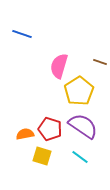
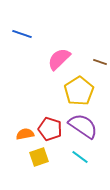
pink semicircle: moved 7 px up; rotated 30 degrees clockwise
yellow square: moved 3 px left, 1 px down; rotated 36 degrees counterclockwise
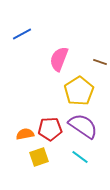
blue line: rotated 48 degrees counterclockwise
pink semicircle: rotated 25 degrees counterclockwise
red pentagon: rotated 20 degrees counterclockwise
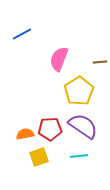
brown line: rotated 24 degrees counterclockwise
cyan line: moved 1 px left, 1 px up; rotated 42 degrees counterclockwise
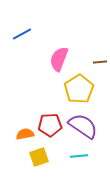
yellow pentagon: moved 2 px up
red pentagon: moved 4 px up
